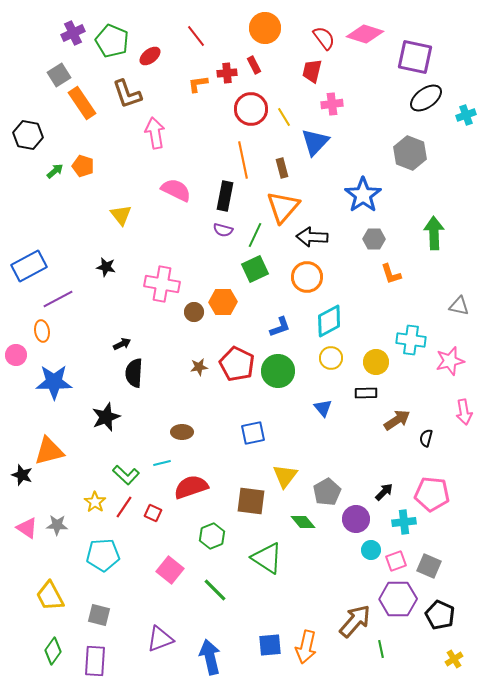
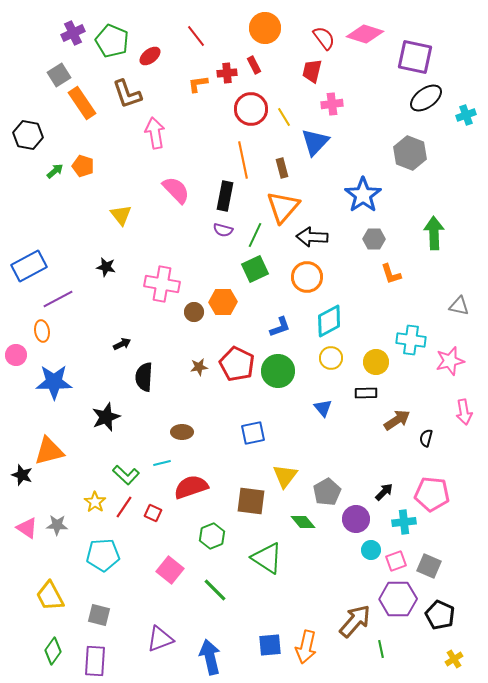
pink semicircle at (176, 190): rotated 20 degrees clockwise
black semicircle at (134, 373): moved 10 px right, 4 px down
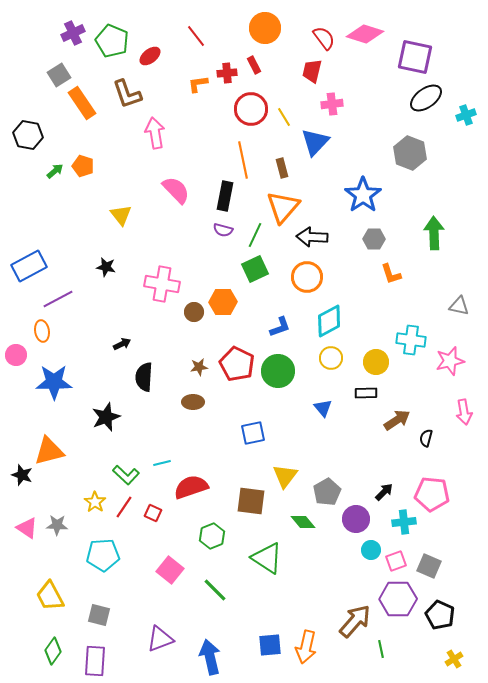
brown ellipse at (182, 432): moved 11 px right, 30 px up
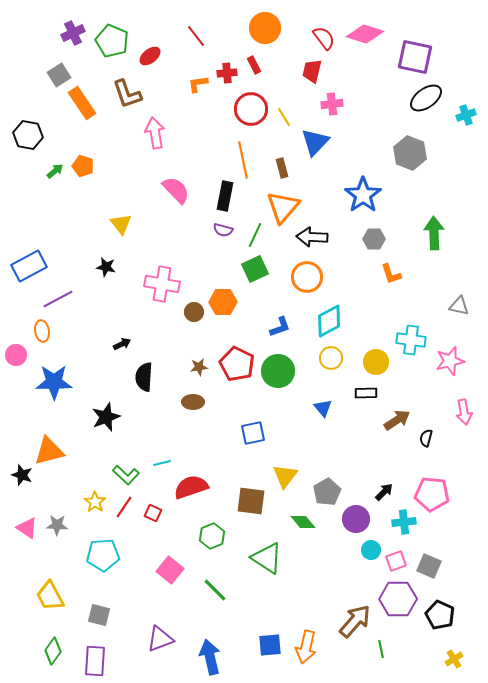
yellow triangle at (121, 215): moved 9 px down
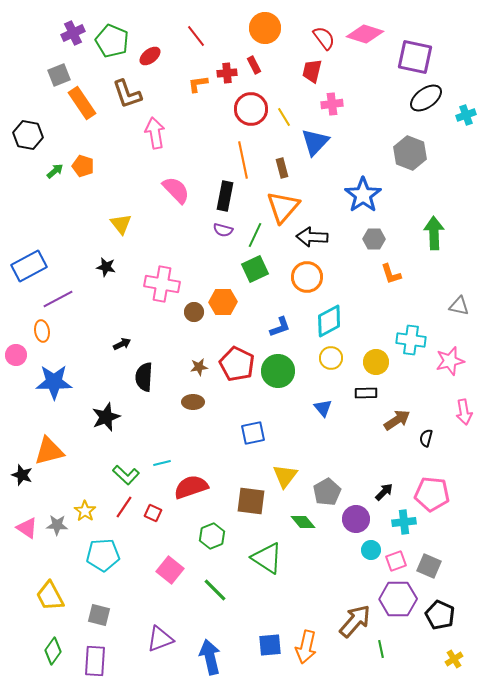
gray square at (59, 75): rotated 10 degrees clockwise
yellow star at (95, 502): moved 10 px left, 9 px down
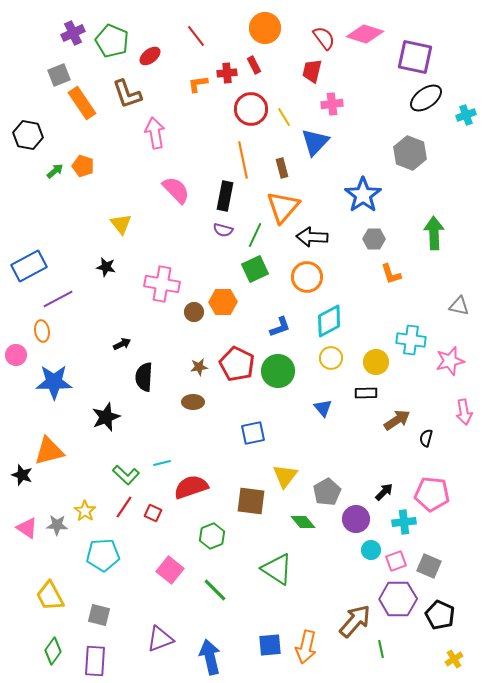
green triangle at (267, 558): moved 10 px right, 11 px down
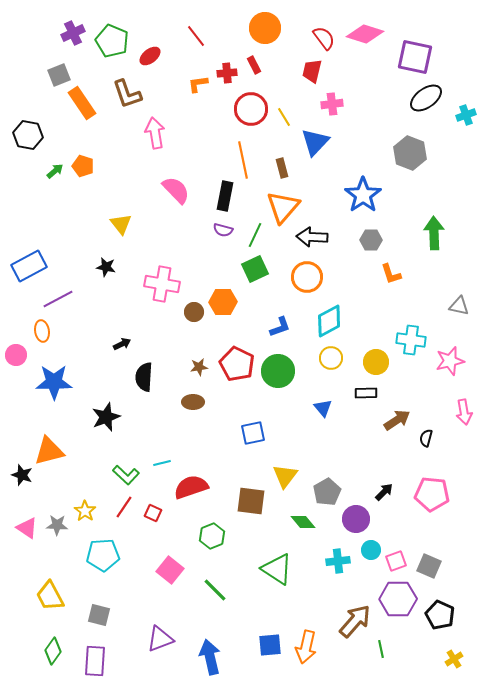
gray hexagon at (374, 239): moved 3 px left, 1 px down
cyan cross at (404, 522): moved 66 px left, 39 px down
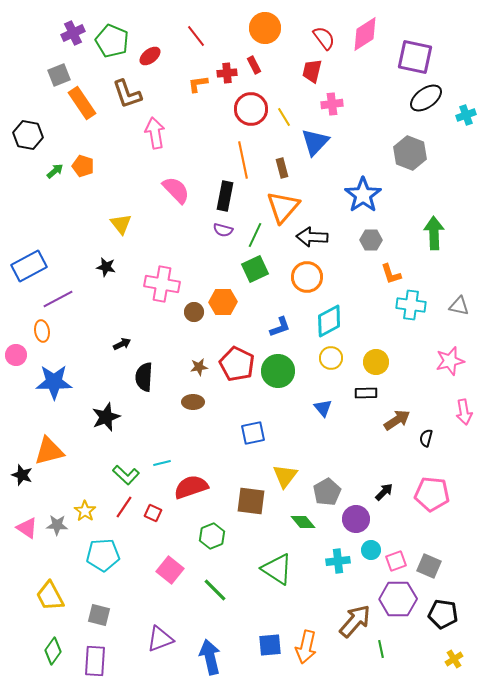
pink diamond at (365, 34): rotated 51 degrees counterclockwise
cyan cross at (411, 340): moved 35 px up
black pentagon at (440, 615): moved 3 px right, 1 px up; rotated 16 degrees counterclockwise
